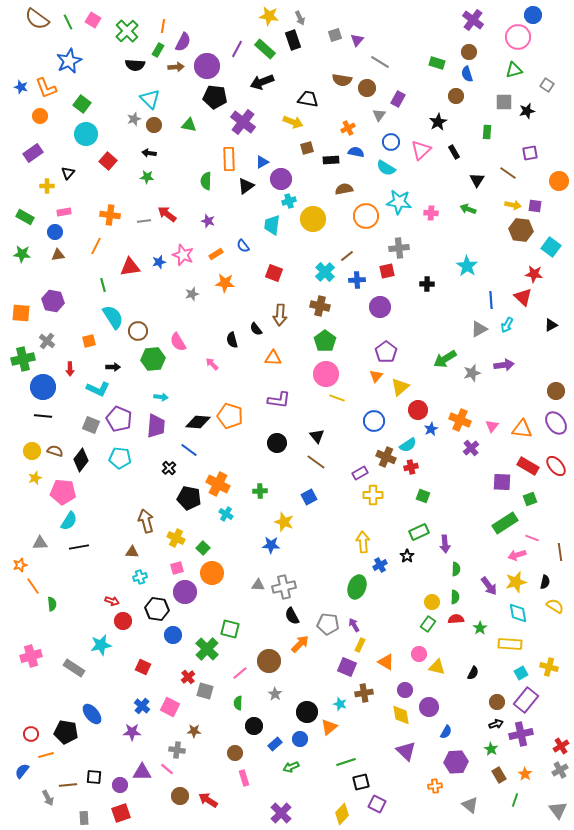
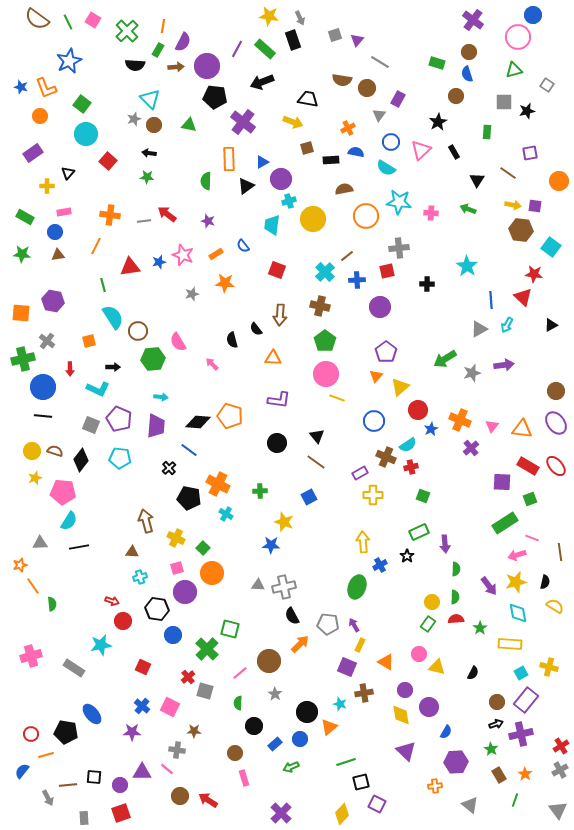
red square at (274, 273): moved 3 px right, 3 px up
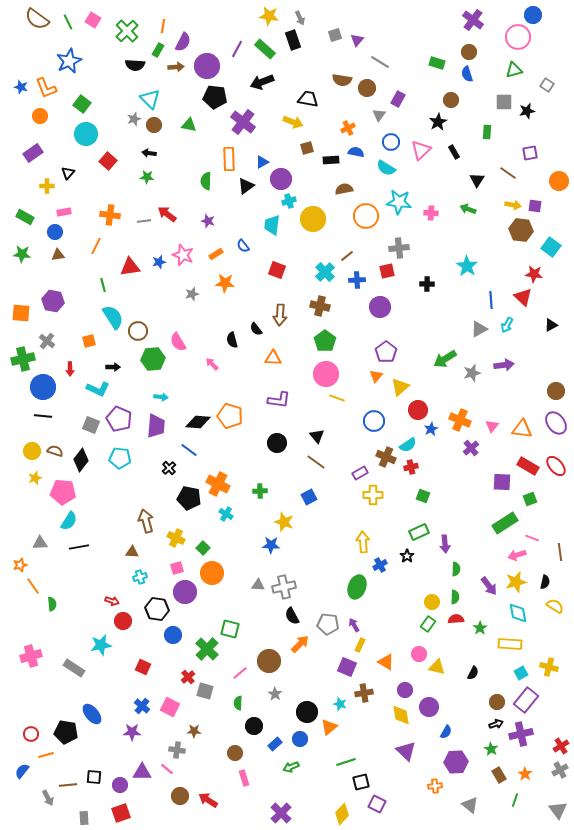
brown circle at (456, 96): moved 5 px left, 4 px down
